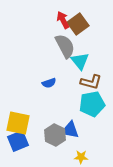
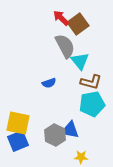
red arrow: moved 2 px left, 2 px up; rotated 18 degrees counterclockwise
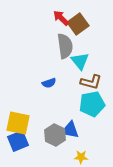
gray semicircle: rotated 20 degrees clockwise
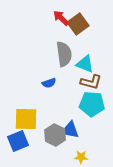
gray semicircle: moved 1 px left, 8 px down
cyan triangle: moved 5 px right, 3 px down; rotated 30 degrees counterclockwise
cyan pentagon: rotated 15 degrees clockwise
yellow square: moved 8 px right, 4 px up; rotated 10 degrees counterclockwise
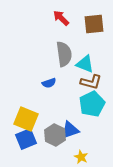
brown square: moved 16 px right; rotated 30 degrees clockwise
cyan pentagon: rotated 30 degrees counterclockwise
yellow square: rotated 20 degrees clockwise
blue triangle: rotated 30 degrees counterclockwise
blue square: moved 8 px right, 2 px up
yellow star: rotated 24 degrees clockwise
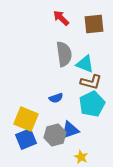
blue semicircle: moved 7 px right, 15 px down
gray hexagon: rotated 20 degrees clockwise
